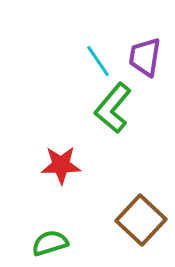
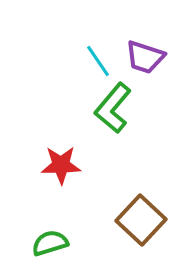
purple trapezoid: rotated 81 degrees counterclockwise
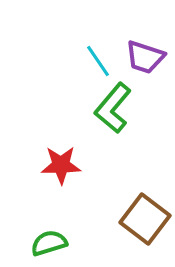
brown square: moved 4 px right, 1 px up; rotated 6 degrees counterclockwise
green semicircle: moved 1 px left
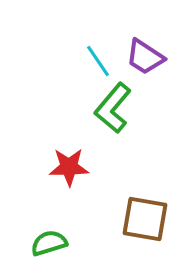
purple trapezoid: rotated 15 degrees clockwise
red star: moved 8 px right, 2 px down
brown square: rotated 27 degrees counterclockwise
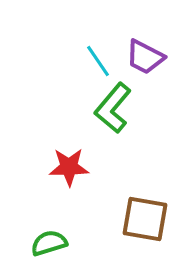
purple trapezoid: rotated 6 degrees counterclockwise
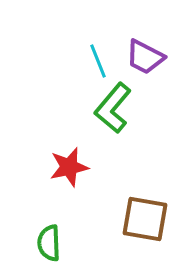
cyan line: rotated 12 degrees clockwise
red star: rotated 12 degrees counterclockwise
green semicircle: rotated 75 degrees counterclockwise
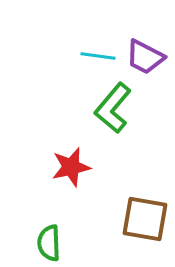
cyan line: moved 5 px up; rotated 60 degrees counterclockwise
red star: moved 2 px right
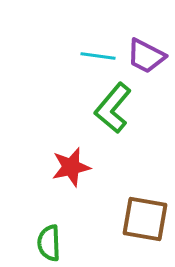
purple trapezoid: moved 1 px right, 1 px up
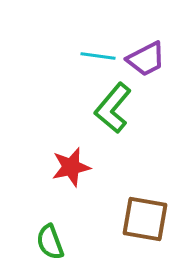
purple trapezoid: moved 3 px down; rotated 54 degrees counterclockwise
green semicircle: moved 1 px right, 1 px up; rotated 18 degrees counterclockwise
